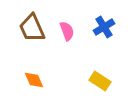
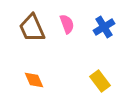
pink semicircle: moved 7 px up
yellow rectangle: rotated 20 degrees clockwise
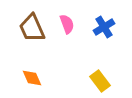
orange diamond: moved 2 px left, 2 px up
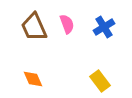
brown trapezoid: moved 2 px right, 1 px up
orange diamond: moved 1 px right, 1 px down
